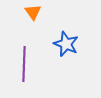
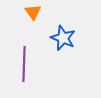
blue star: moved 3 px left, 6 px up
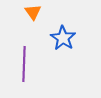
blue star: rotated 10 degrees clockwise
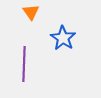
orange triangle: moved 2 px left
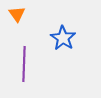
orange triangle: moved 14 px left, 2 px down
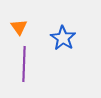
orange triangle: moved 2 px right, 13 px down
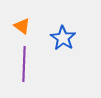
orange triangle: moved 3 px right, 1 px up; rotated 18 degrees counterclockwise
